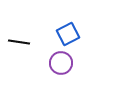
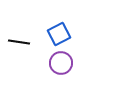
blue square: moved 9 px left
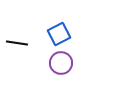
black line: moved 2 px left, 1 px down
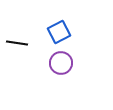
blue square: moved 2 px up
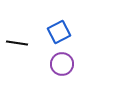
purple circle: moved 1 px right, 1 px down
